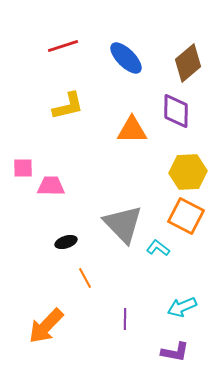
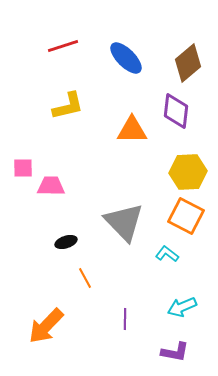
purple diamond: rotated 6 degrees clockwise
gray triangle: moved 1 px right, 2 px up
cyan L-shape: moved 9 px right, 6 px down
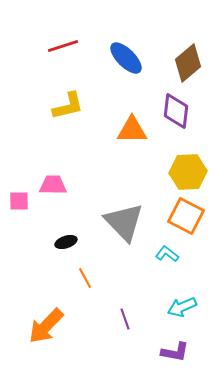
pink square: moved 4 px left, 33 px down
pink trapezoid: moved 2 px right, 1 px up
purple line: rotated 20 degrees counterclockwise
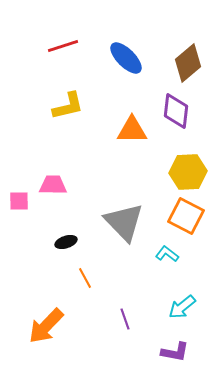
cyan arrow: rotated 16 degrees counterclockwise
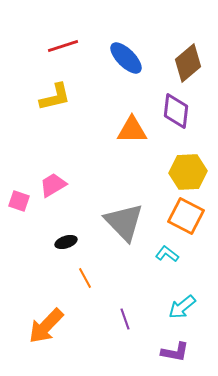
yellow L-shape: moved 13 px left, 9 px up
pink trapezoid: rotated 32 degrees counterclockwise
pink square: rotated 20 degrees clockwise
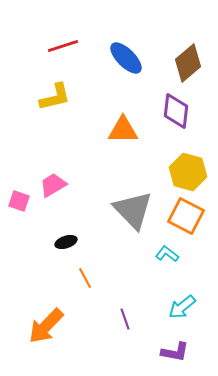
orange triangle: moved 9 px left
yellow hexagon: rotated 18 degrees clockwise
gray triangle: moved 9 px right, 12 px up
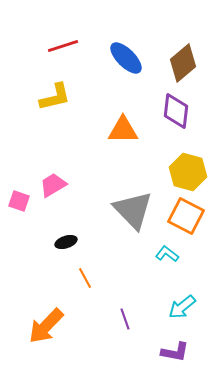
brown diamond: moved 5 px left
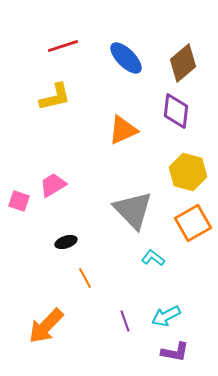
orange triangle: rotated 24 degrees counterclockwise
orange square: moved 7 px right, 7 px down; rotated 33 degrees clockwise
cyan L-shape: moved 14 px left, 4 px down
cyan arrow: moved 16 px left, 9 px down; rotated 12 degrees clockwise
purple line: moved 2 px down
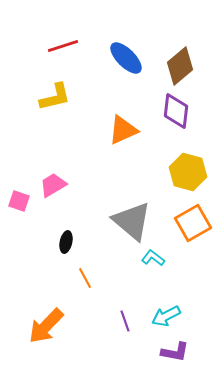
brown diamond: moved 3 px left, 3 px down
gray triangle: moved 1 px left, 11 px down; rotated 6 degrees counterclockwise
black ellipse: rotated 60 degrees counterclockwise
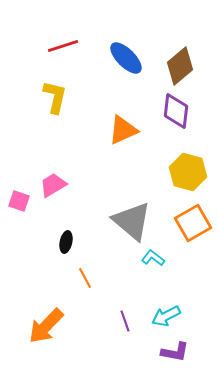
yellow L-shape: rotated 64 degrees counterclockwise
